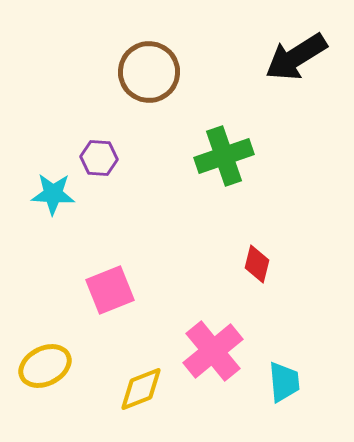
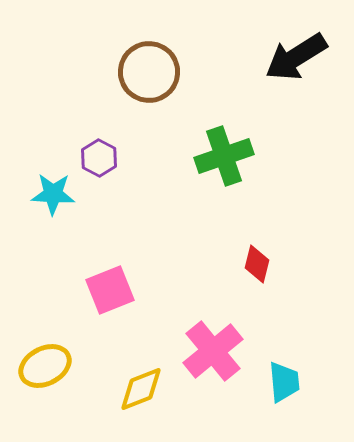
purple hexagon: rotated 24 degrees clockwise
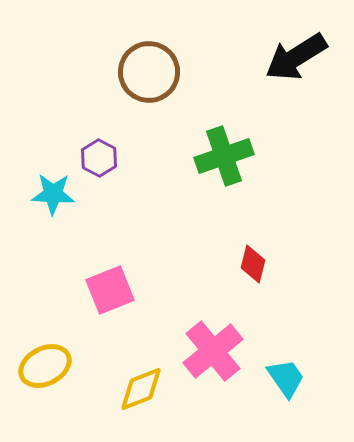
red diamond: moved 4 px left
cyan trapezoid: moved 2 px right, 4 px up; rotated 30 degrees counterclockwise
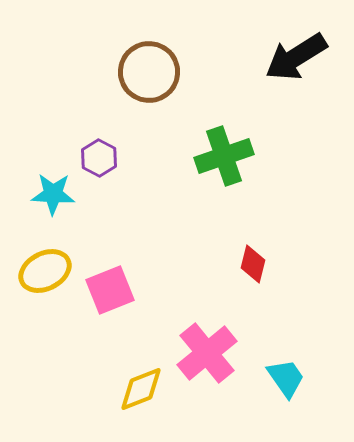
pink cross: moved 6 px left, 2 px down
yellow ellipse: moved 95 px up
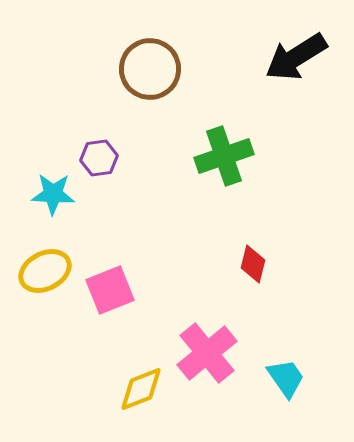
brown circle: moved 1 px right, 3 px up
purple hexagon: rotated 24 degrees clockwise
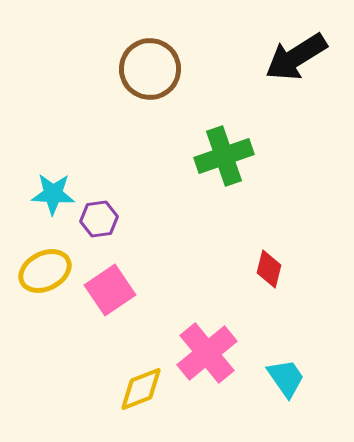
purple hexagon: moved 61 px down
red diamond: moved 16 px right, 5 px down
pink square: rotated 12 degrees counterclockwise
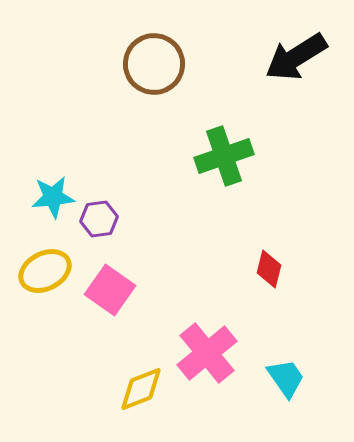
brown circle: moved 4 px right, 5 px up
cyan star: moved 3 px down; rotated 9 degrees counterclockwise
pink square: rotated 21 degrees counterclockwise
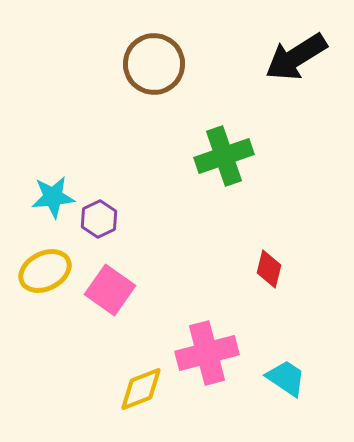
purple hexagon: rotated 18 degrees counterclockwise
pink cross: rotated 24 degrees clockwise
cyan trapezoid: rotated 21 degrees counterclockwise
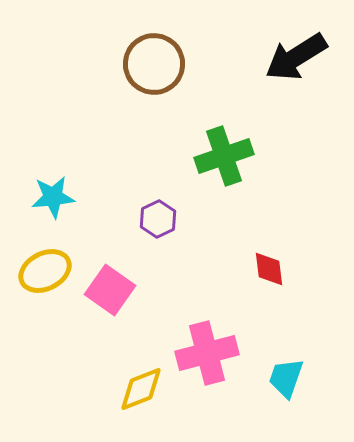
purple hexagon: moved 59 px right
red diamond: rotated 21 degrees counterclockwise
cyan trapezoid: rotated 105 degrees counterclockwise
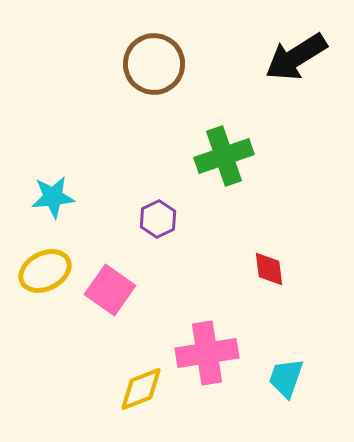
pink cross: rotated 6 degrees clockwise
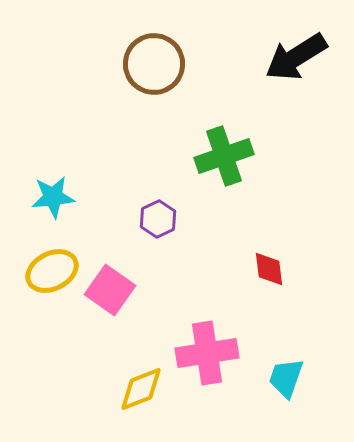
yellow ellipse: moved 7 px right
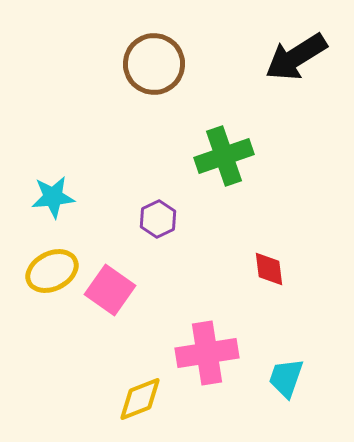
yellow diamond: moved 1 px left, 10 px down
